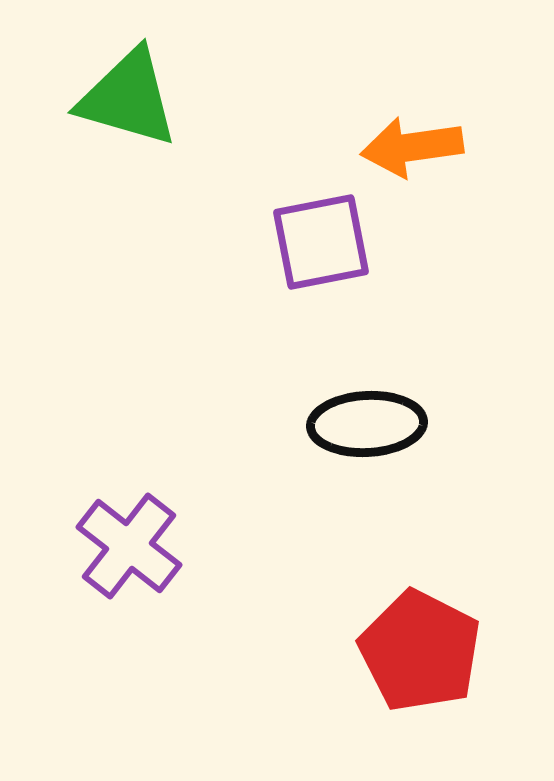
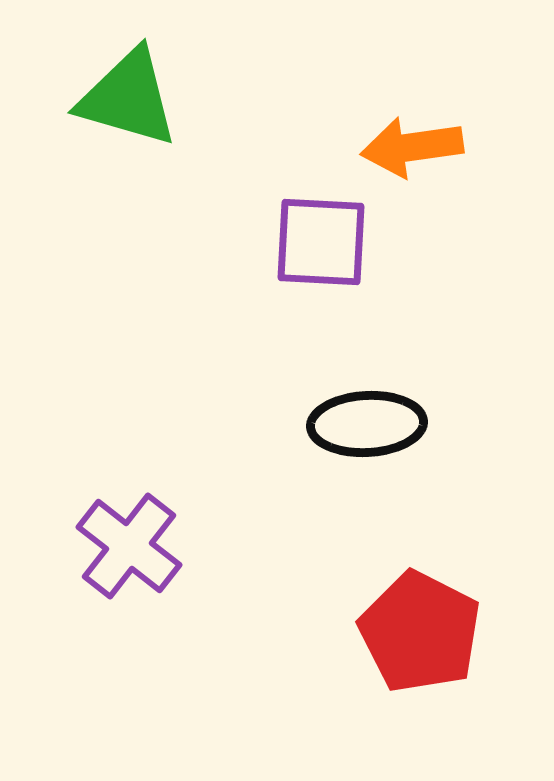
purple square: rotated 14 degrees clockwise
red pentagon: moved 19 px up
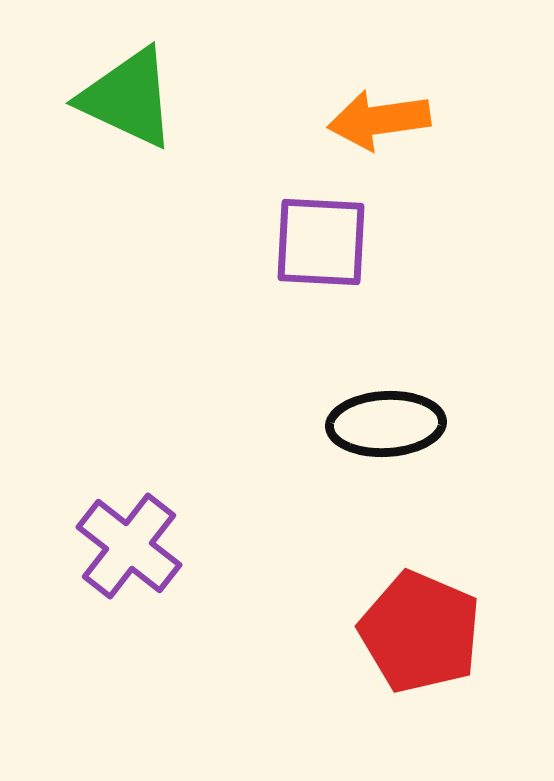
green triangle: rotated 9 degrees clockwise
orange arrow: moved 33 px left, 27 px up
black ellipse: moved 19 px right
red pentagon: rotated 4 degrees counterclockwise
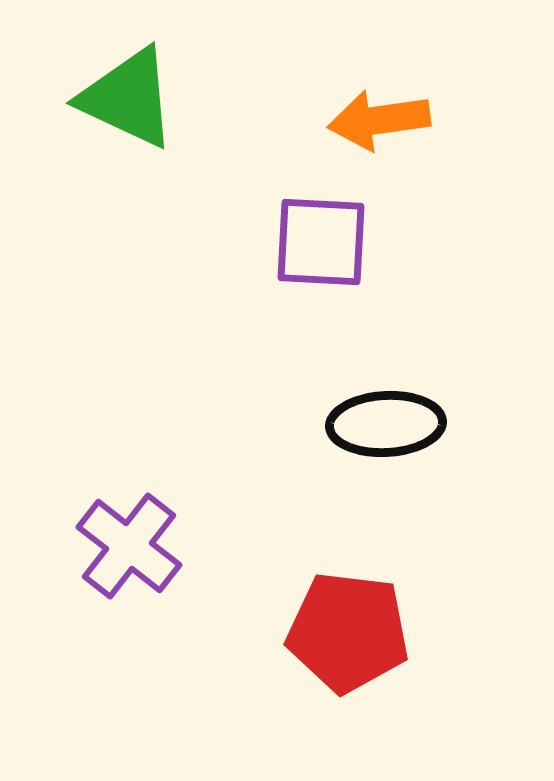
red pentagon: moved 72 px left; rotated 16 degrees counterclockwise
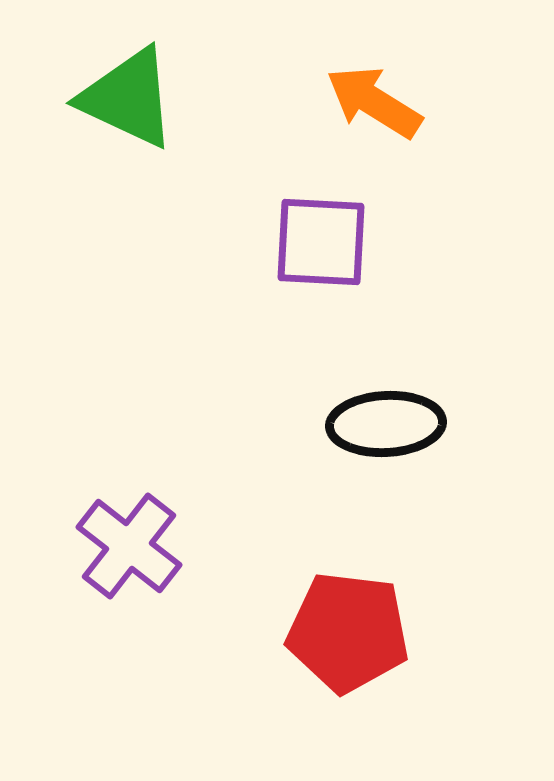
orange arrow: moved 5 px left, 18 px up; rotated 40 degrees clockwise
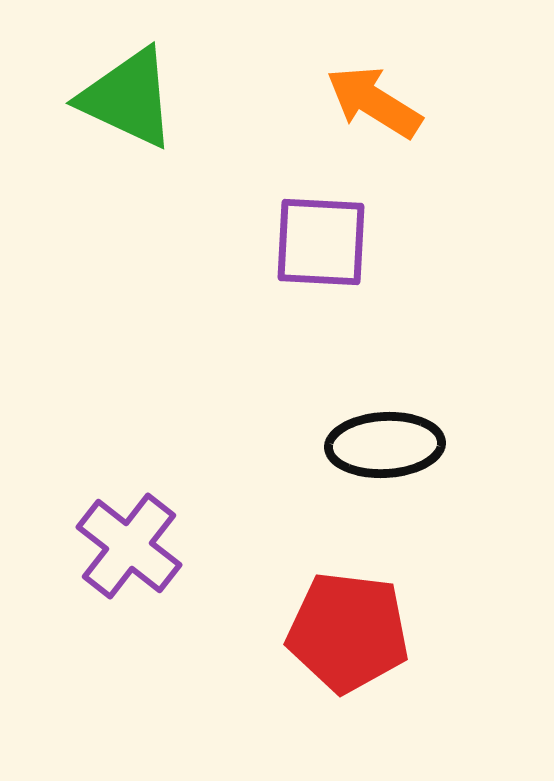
black ellipse: moved 1 px left, 21 px down
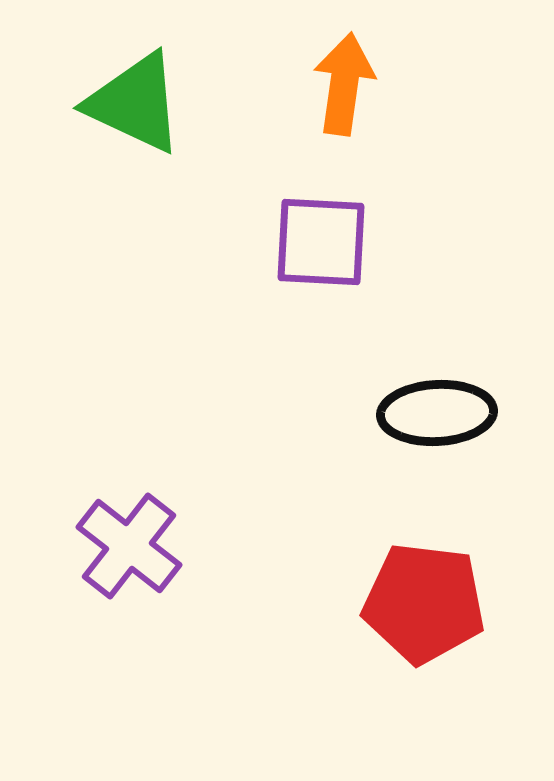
green triangle: moved 7 px right, 5 px down
orange arrow: moved 30 px left, 18 px up; rotated 66 degrees clockwise
black ellipse: moved 52 px right, 32 px up
red pentagon: moved 76 px right, 29 px up
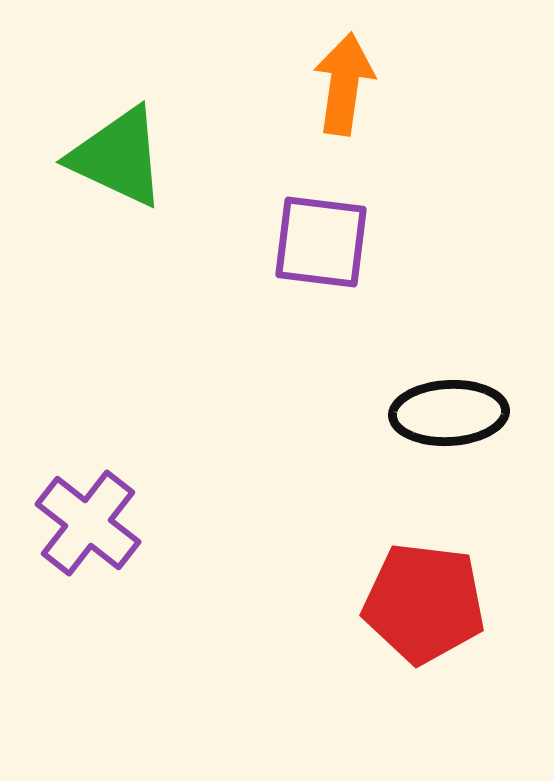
green triangle: moved 17 px left, 54 px down
purple square: rotated 4 degrees clockwise
black ellipse: moved 12 px right
purple cross: moved 41 px left, 23 px up
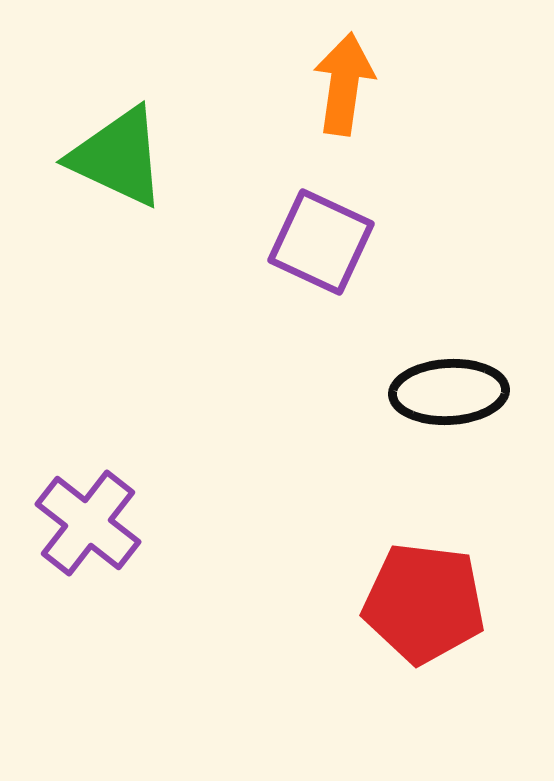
purple square: rotated 18 degrees clockwise
black ellipse: moved 21 px up
